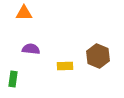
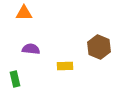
brown hexagon: moved 1 px right, 9 px up
green rectangle: moved 2 px right; rotated 21 degrees counterclockwise
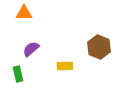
purple semicircle: rotated 48 degrees counterclockwise
green rectangle: moved 3 px right, 5 px up
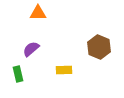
orange triangle: moved 14 px right
yellow rectangle: moved 1 px left, 4 px down
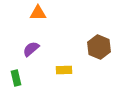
green rectangle: moved 2 px left, 4 px down
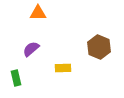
yellow rectangle: moved 1 px left, 2 px up
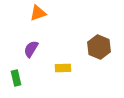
orange triangle: rotated 18 degrees counterclockwise
purple semicircle: rotated 18 degrees counterclockwise
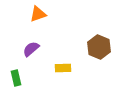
orange triangle: moved 1 px down
purple semicircle: rotated 18 degrees clockwise
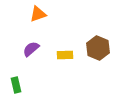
brown hexagon: moved 1 px left, 1 px down
yellow rectangle: moved 2 px right, 13 px up
green rectangle: moved 7 px down
